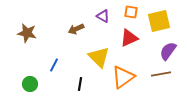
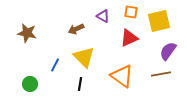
yellow triangle: moved 15 px left
blue line: moved 1 px right
orange triangle: moved 1 px left, 1 px up; rotated 50 degrees counterclockwise
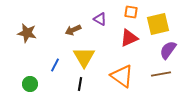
purple triangle: moved 3 px left, 3 px down
yellow square: moved 1 px left, 3 px down
brown arrow: moved 3 px left, 1 px down
purple semicircle: moved 1 px up
yellow triangle: rotated 15 degrees clockwise
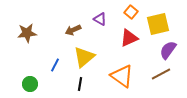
orange square: rotated 32 degrees clockwise
brown star: rotated 18 degrees counterclockwise
yellow triangle: rotated 20 degrees clockwise
brown line: rotated 18 degrees counterclockwise
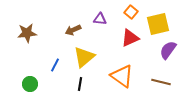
purple triangle: rotated 24 degrees counterclockwise
red triangle: moved 1 px right
brown line: moved 8 px down; rotated 42 degrees clockwise
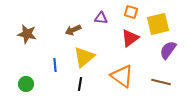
orange square: rotated 24 degrees counterclockwise
purple triangle: moved 1 px right, 1 px up
brown star: moved 1 px down; rotated 18 degrees clockwise
red triangle: rotated 12 degrees counterclockwise
blue line: rotated 32 degrees counterclockwise
green circle: moved 4 px left
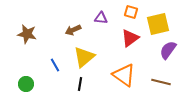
blue line: rotated 24 degrees counterclockwise
orange triangle: moved 2 px right, 1 px up
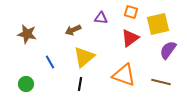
blue line: moved 5 px left, 3 px up
orange triangle: rotated 15 degrees counterclockwise
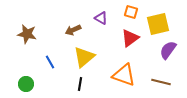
purple triangle: rotated 24 degrees clockwise
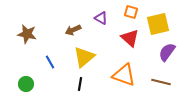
red triangle: rotated 42 degrees counterclockwise
purple semicircle: moved 1 px left, 2 px down
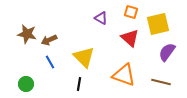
brown arrow: moved 24 px left, 10 px down
yellow triangle: rotated 35 degrees counterclockwise
black line: moved 1 px left
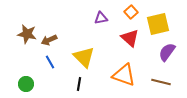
orange square: rotated 32 degrees clockwise
purple triangle: rotated 40 degrees counterclockwise
